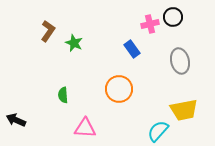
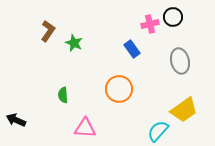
yellow trapezoid: rotated 24 degrees counterclockwise
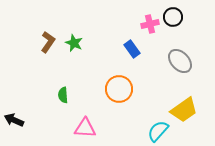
brown L-shape: moved 11 px down
gray ellipse: rotated 30 degrees counterclockwise
black arrow: moved 2 px left
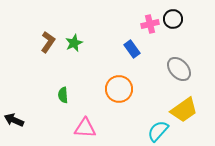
black circle: moved 2 px down
green star: rotated 24 degrees clockwise
gray ellipse: moved 1 px left, 8 px down
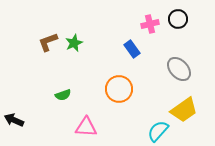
black circle: moved 5 px right
brown L-shape: rotated 145 degrees counterclockwise
green semicircle: rotated 105 degrees counterclockwise
pink triangle: moved 1 px right, 1 px up
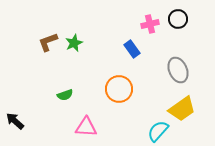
gray ellipse: moved 1 px left, 1 px down; rotated 20 degrees clockwise
green semicircle: moved 2 px right
yellow trapezoid: moved 2 px left, 1 px up
black arrow: moved 1 px right, 1 px down; rotated 18 degrees clockwise
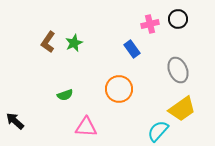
brown L-shape: rotated 35 degrees counterclockwise
